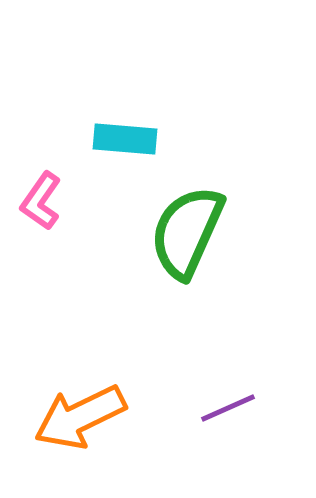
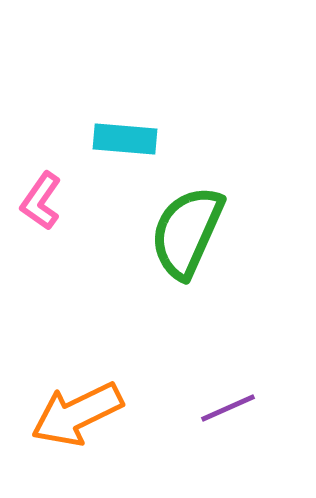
orange arrow: moved 3 px left, 3 px up
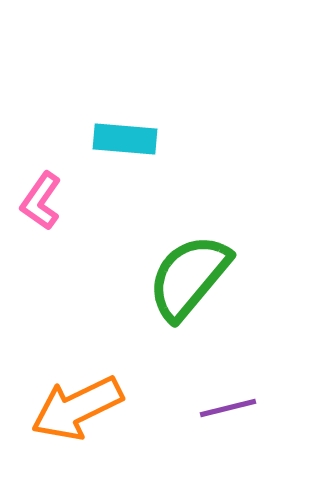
green semicircle: moved 2 px right, 45 px down; rotated 16 degrees clockwise
purple line: rotated 10 degrees clockwise
orange arrow: moved 6 px up
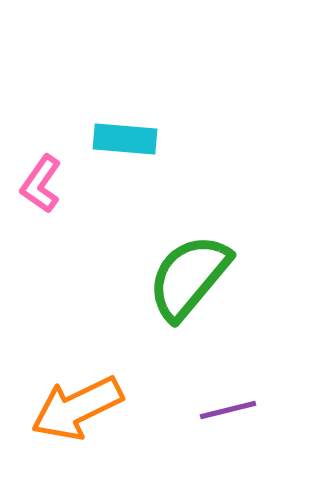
pink L-shape: moved 17 px up
purple line: moved 2 px down
